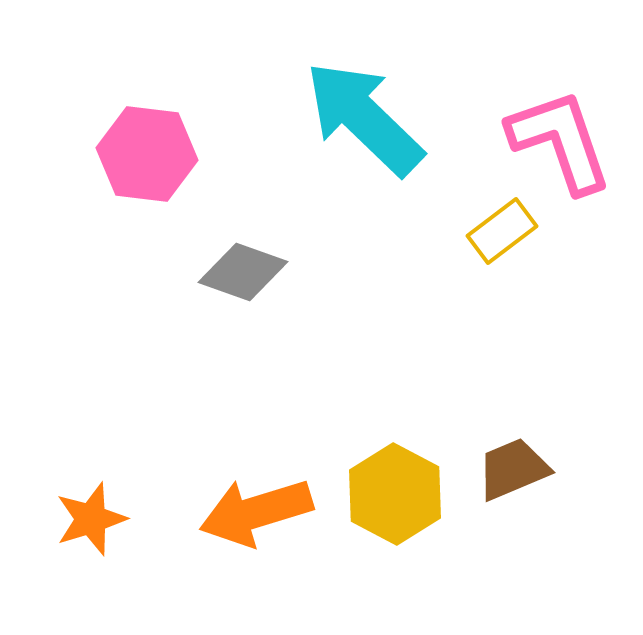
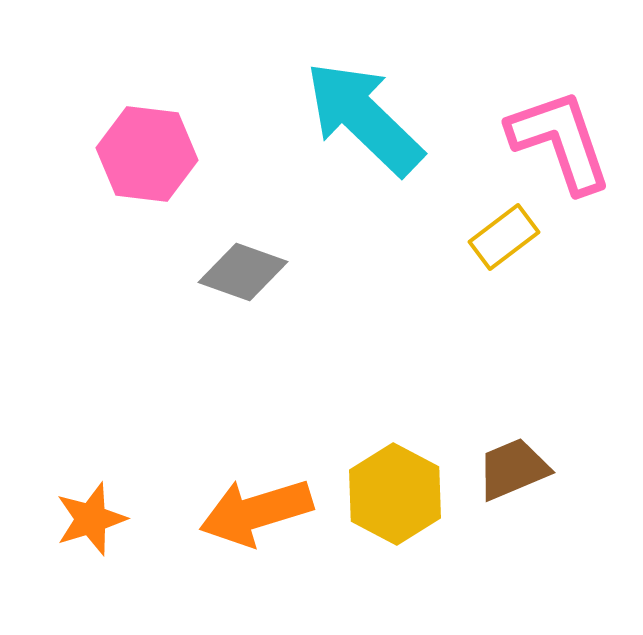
yellow rectangle: moved 2 px right, 6 px down
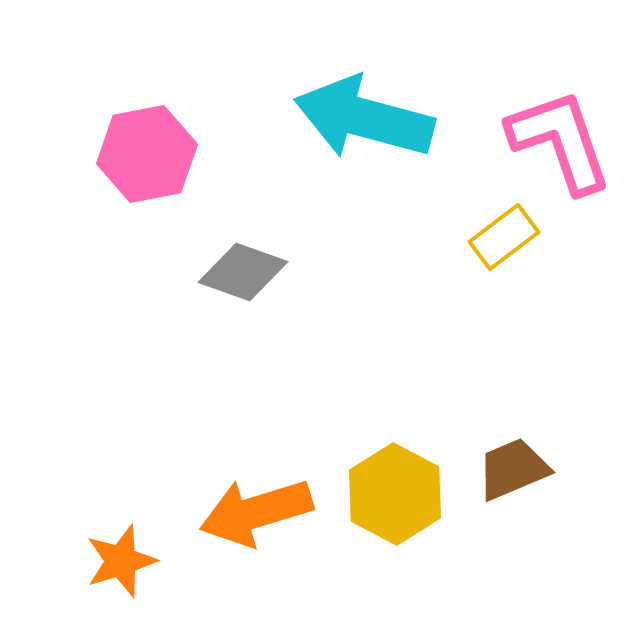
cyan arrow: rotated 29 degrees counterclockwise
pink hexagon: rotated 18 degrees counterclockwise
orange star: moved 30 px right, 42 px down
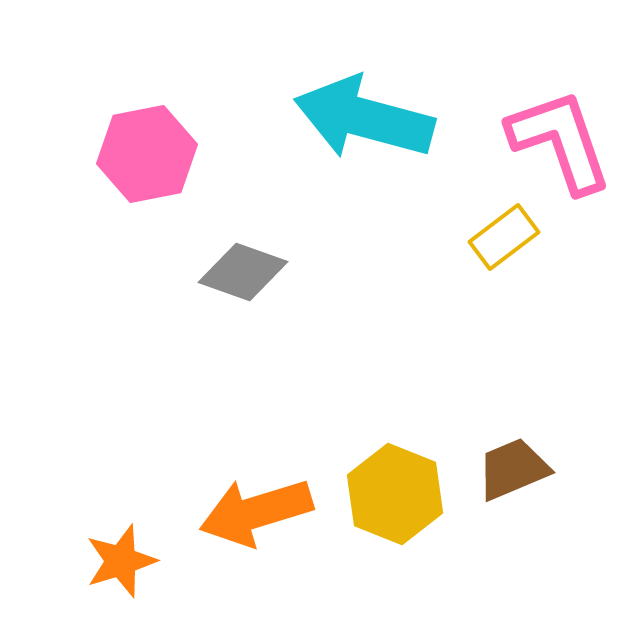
yellow hexagon: rotated 6 degrees counterclockwise
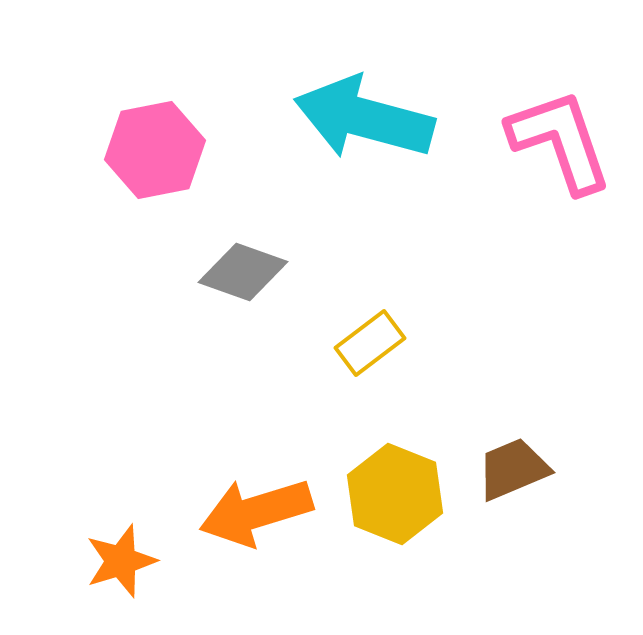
pink hexagon: moved 8 px right, 4 px up
yellow rectangle: moved 134 px left, 106 px down
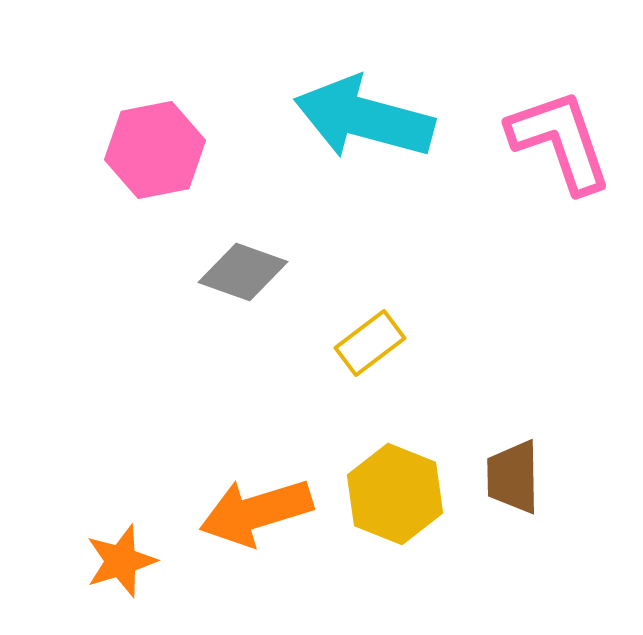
brown trapezoid: moved 8 px down; rotated 68 degrees counterclockwise
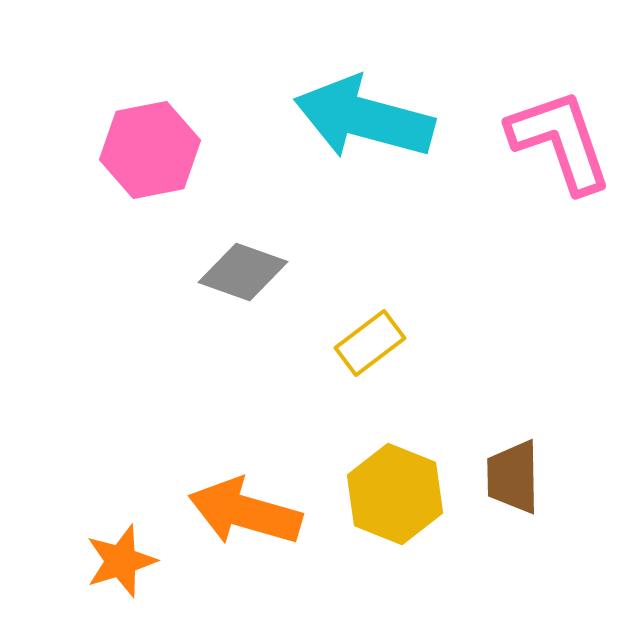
pink hexagon: moved 5 px left
orange arrow: moved 11 px left; rotated 33 degrees clockwise
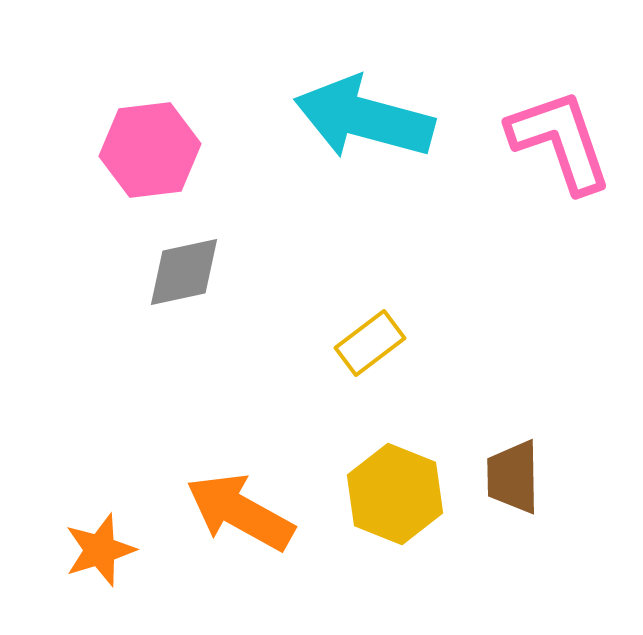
pink hexagon: rotated 4 degrees clockwise
gray diamond: moved 59 px left; rotated 32 degrees counterclockwise
orange arrow: moved 5 px left; rotated 13 degrees clockwise
orange star: moved 21 px left, 11 px up
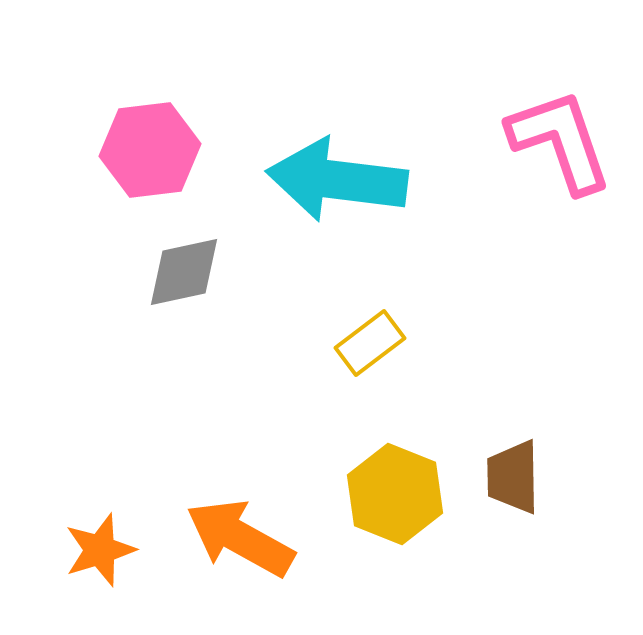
cyan arrow: moved 27 px left, 62 px down; rotated 8 degrees counterclockwise
orange arrow: moved 26 px down
